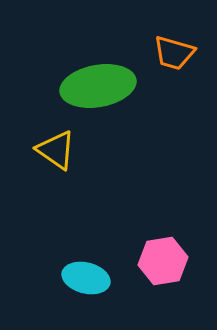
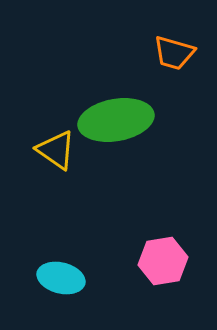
green ellipse: moved 18 px right, 34 px down
cyan ellipse: moved 25 px left
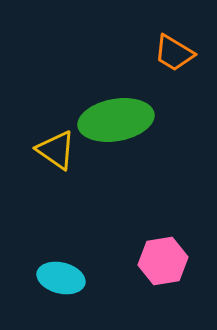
orange trapezoid: rotated 15 degrees clockwise
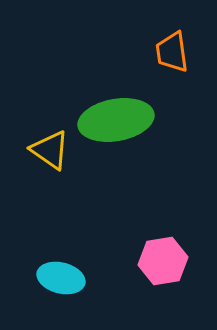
orange trapezoid: moved 2 px left, 1 px up; rotated 51 degrees clockwise
yellow triangle: moved 6 px left
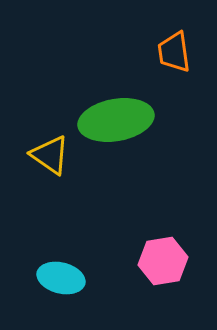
orange trapezoid: moved 2 px right
yellow triangle: moved 5 px down
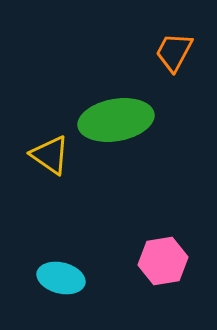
orange trapezoid: rotated 36 degrees clockwise
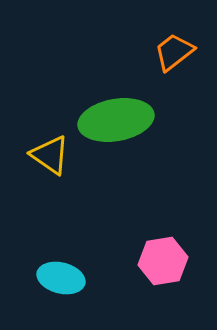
orange trapezoid: rotated 24 degrees clockwise
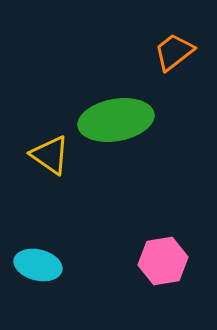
cyan ellipse: moved 23 px left, 13 px up
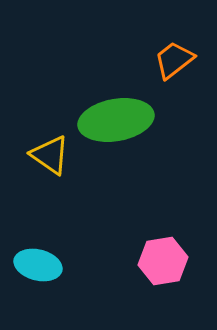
orange trapezoid: moved 8 px down
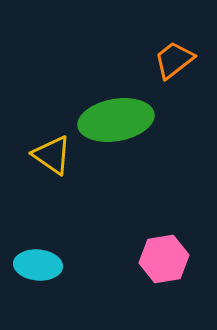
yellow triangle: moved 2 px right
pink hexagon: moved 1 px right, 2 px up
cyan ellipse: rotated 9 degrees counterclockwise
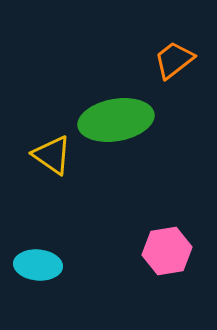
pink hexagon: moved 3 px right, 8 px up
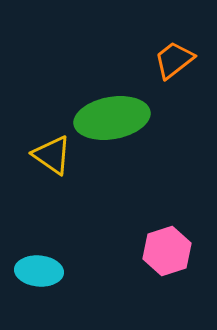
green ellipse: moved 4 px left, 2 px up
pink hexagon: rotated 9 degrees counterclockwise
cyan ellipse: moved 1 px right, 6 px down
